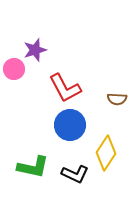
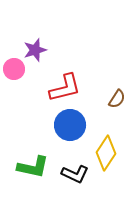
red L-shape: rotated 76 degrees counterclockwise
brown semicircle: rotated 60 degrees counterclockwise
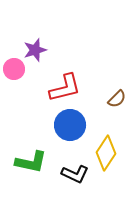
brown semicircle: rotated 12 degrees clockwise
green L-shape: moved 2 px left, 5 px up
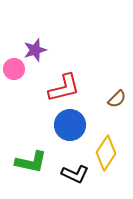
red L-shape: moved 1 px left
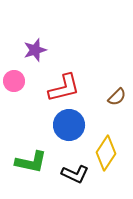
pink circle: moved 12 px down
brown semicircle: moved 2 px up
blue circle: moved 1 px left
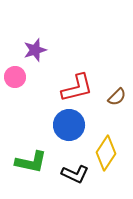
pink circle: moved 1 px right, 4 px up
red L-shape: moved 13 px right
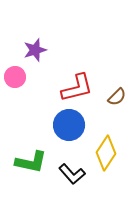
black L-shape: moved 3 px left; rotated 24 degrees clockwise
